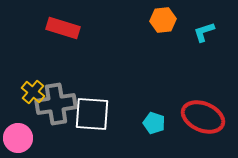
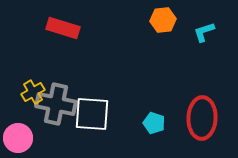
yellow cross: rotated 20 degrees clockwise
gray cross: rotated 21 degrees clockwise
red ellipse: moved 1 px left, 1 px down; rotated 69 degrees clockwise
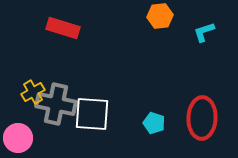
orange hexagon: moved 3 px left, 4 px up
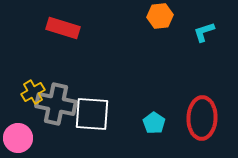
cyan pentagon: rotated 15 degrees clockwise
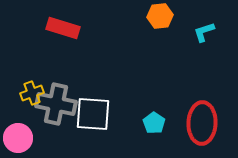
yellow cross: moved 1 px left, 1 px down; rotated 10 degrees clockwise
white square: moved 1 px right
red ellipse: moved 5 px down
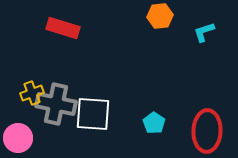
red ellipse: moved 5 px right, 8 px down
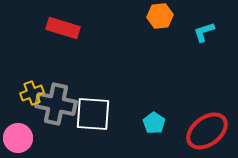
red ellipse: rotated 51 degrees clockwise
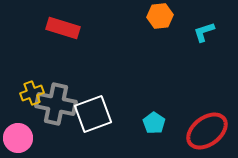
white square: rotated 24 degrees counterclockwise
